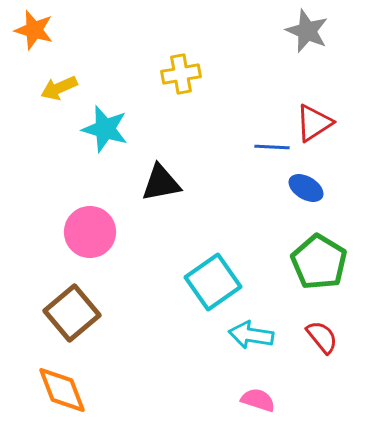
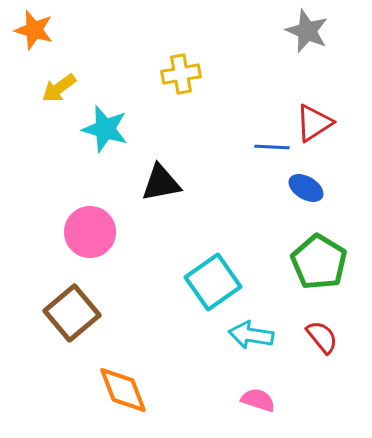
yellow arrow: rotated 12 degrees counterclockwise
orange diamond: moved 61 px right
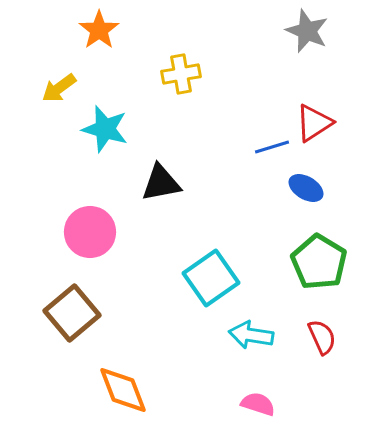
orange star: moved 65 px right; rotated 21 degrees clockwise
blue line: rotated 20 degrees counterclockwise
cyan square: moved 2 px left, 4 px up
red semicircle: rotated 15 degrees clockwise
pink semicircle: moved 4 px down
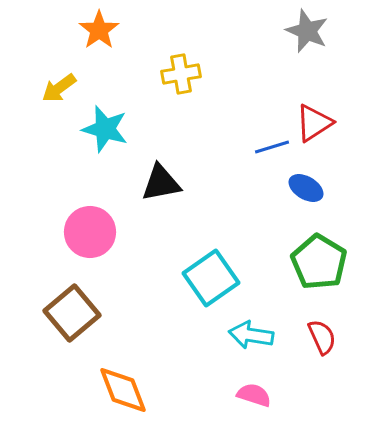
pink semicircle: moved 4 px left, 9 px up
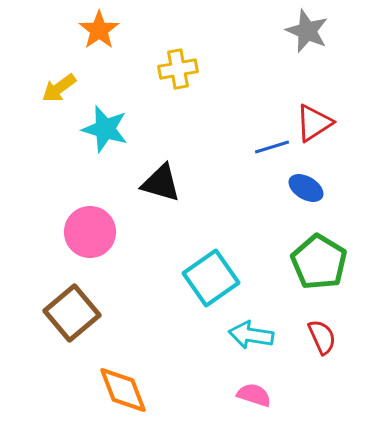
yellow cross: moved 3 px left, 5 px up
black triangle: rotated 27 degrees clockwise
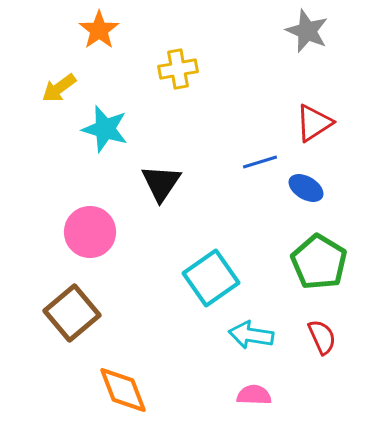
blue line: moved 12 px left, 15 px down
black triangle: rotated 48 degrees clockwise
pink semicircle: rotated 16 degrees counterclockwise
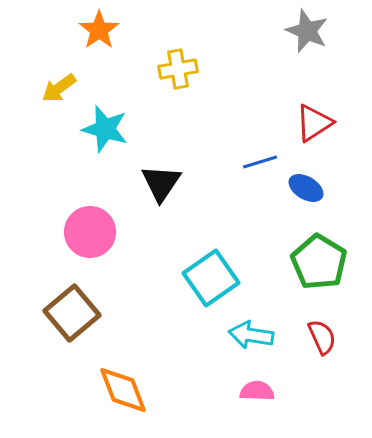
pink semicircle: moved 3 px right, 4 px up
